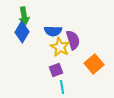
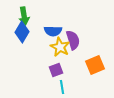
orange square: moved 1 px right, 1 px down; rotated 18 degrees clockwise
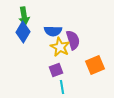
blue diamond: moved 1 px right
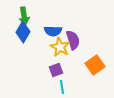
orange square: rotated 12 degrees counterclockwise
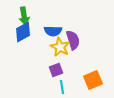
blue diamond: rotated 30 degrees clockwise
orange square: moved 2 px left, 15 px down; rotated 12 degrees clockwise
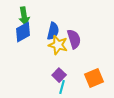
blue semicircle: rotated 78 degrees counterclockwise
purple semicircle: moved 1 px right, 1 px up
yellow star: moved 2 px left, 2 px up; rotated 12 degrees counterclockwise
purple square: moved 3 px right, 5 px down; rotated 24 degrees counterclockwise
orange square: moved 1 px right, 2 px up
cyan line: rotated 24 degrees clockwise
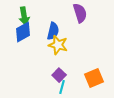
purple semicircle: moved 6 px right, 26 px up
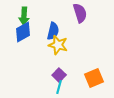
green arrow: rotated 12 degrees clockwise
cyan line: moved 3 px left
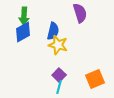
orange square: moved 1 px right, 1 px down
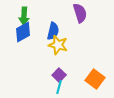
orange square: rotated 30 degrees counterclockwise
